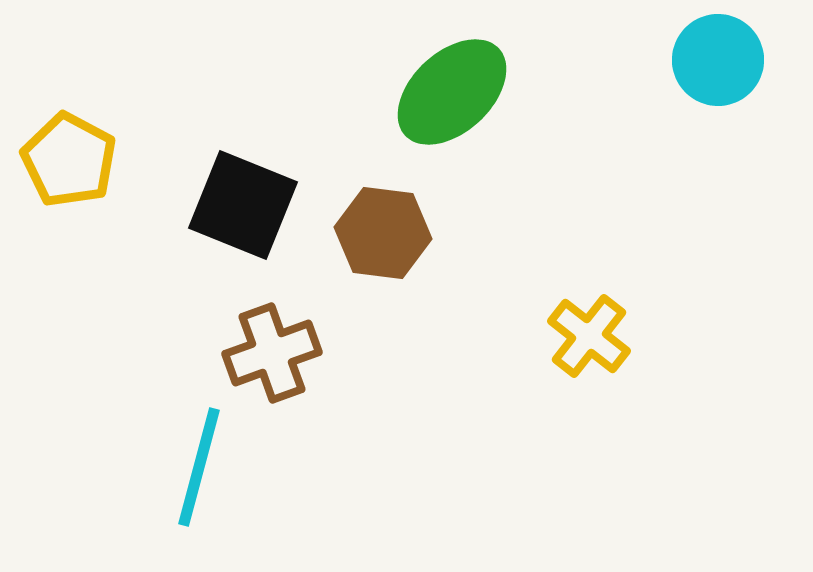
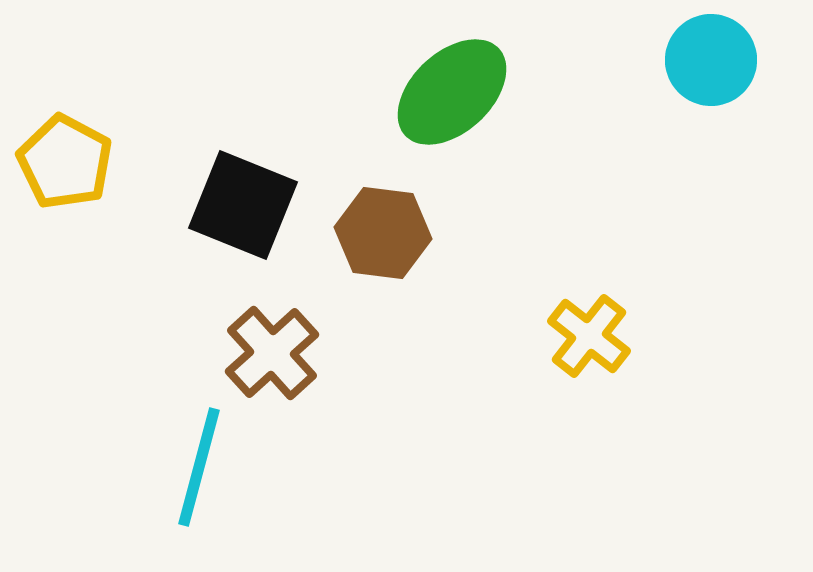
cyan circle: moved 7 px left
yellow pentagon: moved 4 px left, 2 px down
brown cross: rotated 22 degrees counterclockwise
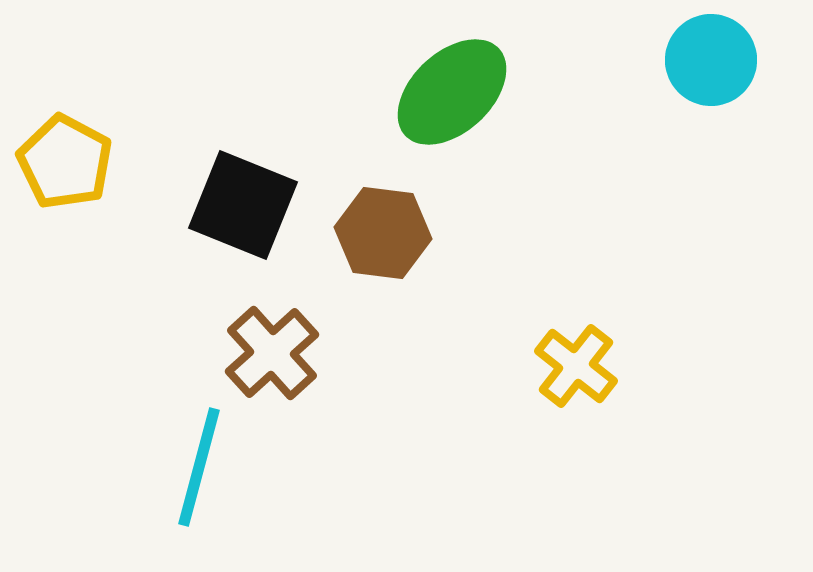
yellow cross: moved 13 px left, 30 px down
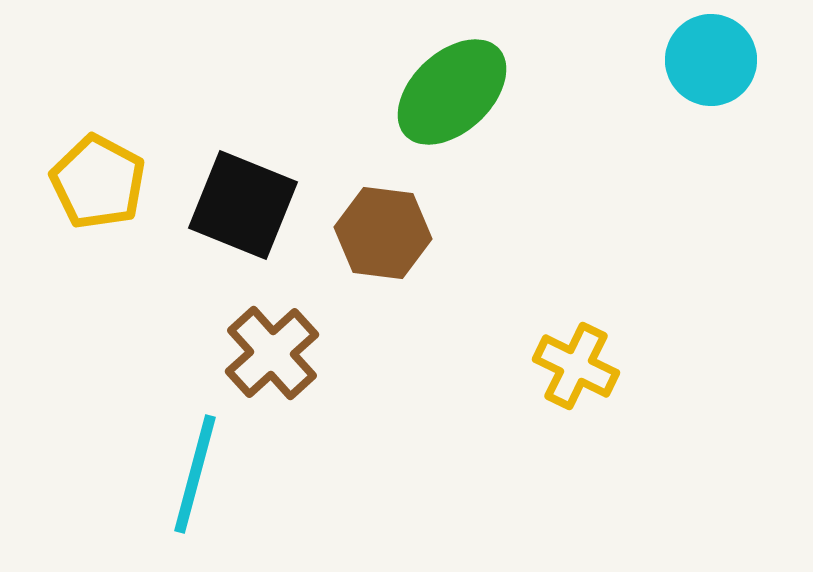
yellow pentagon: moved 33 px right, 20 px down
yellow cross: rotated 12 degrees counterclockwise
cyan line: moved 4 px left, 7 px down
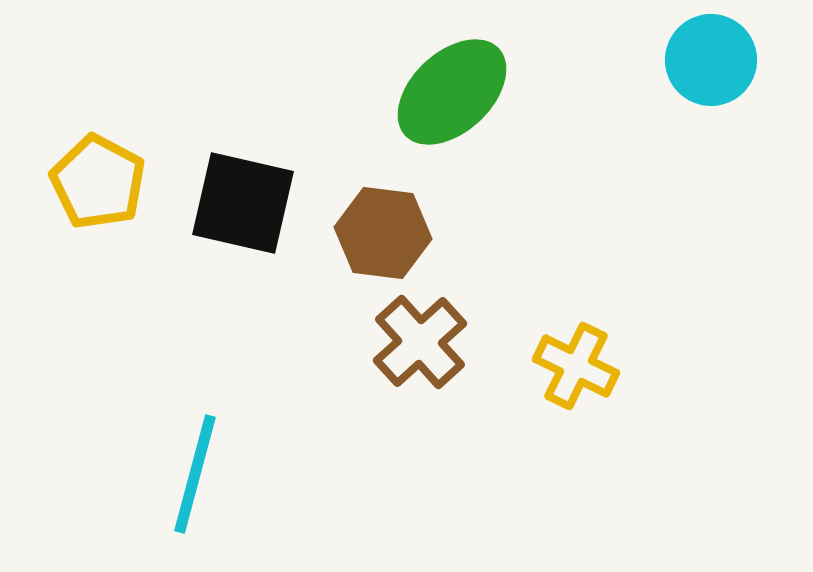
black square: moved 2 px up; rotated 9 degrees counterclockwise
brown cross: moved 148 px right, 11 px up
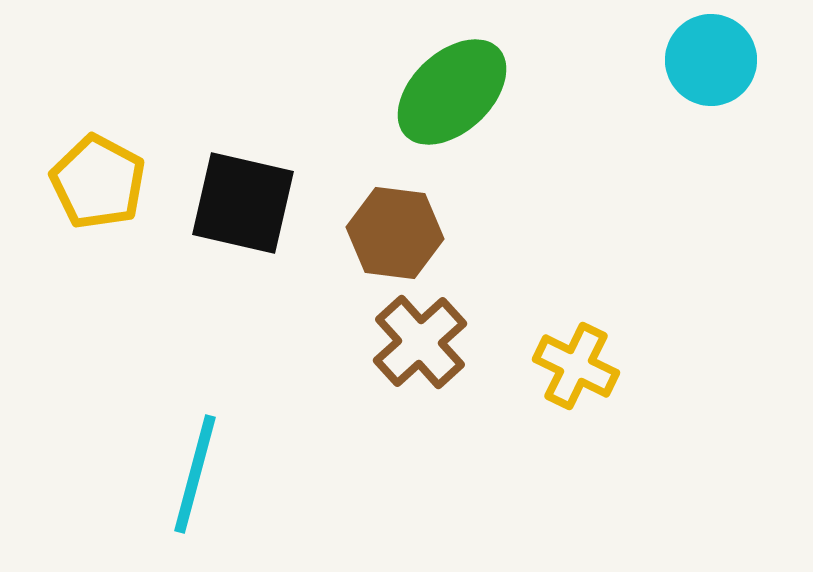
brown hexagon: moved 12 px right
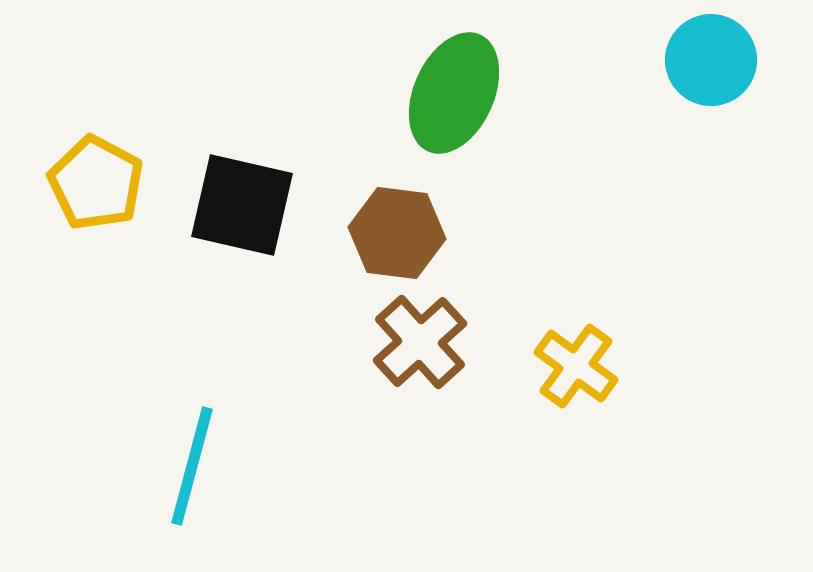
green ellipse: moved 2 px right, 1 px down; rotated 23 degrees counterclockwise
yellow pentagon: moved 2 px left, 1 px down
black square: moved 1 px left, 2 px down
brown hexagon: moved 2 px right
yellow cross: rotated 10 degrees clockwise
cyan line: moved 3 px left, 8 px up
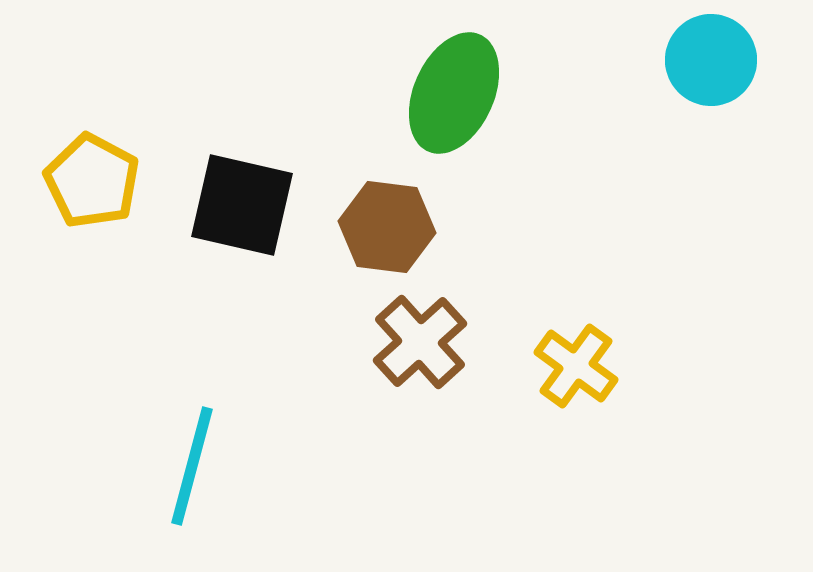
yellow pentagon: moved 4 px left, 2 px up
brown hexagon: moved 10 px left, 6 px up
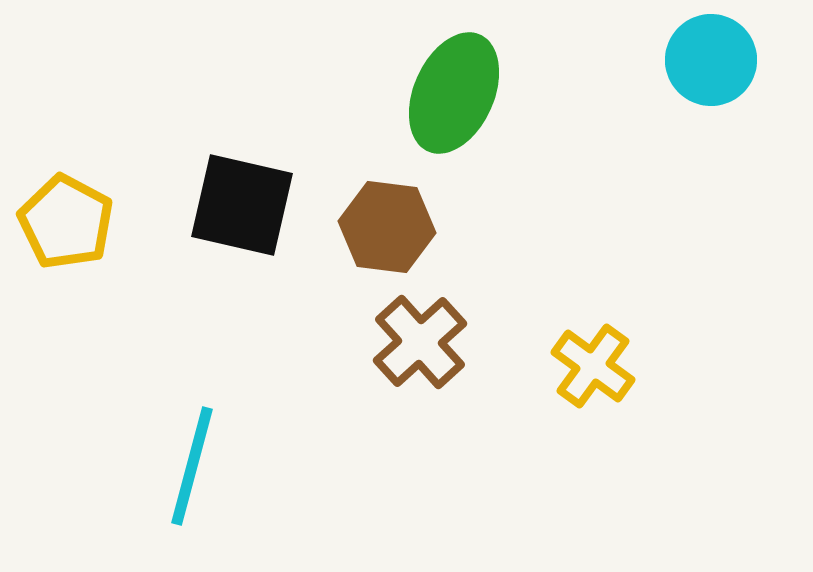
yellow pentagon: moved 26 px left, 41 px down
yellow cross: moved 17 px right
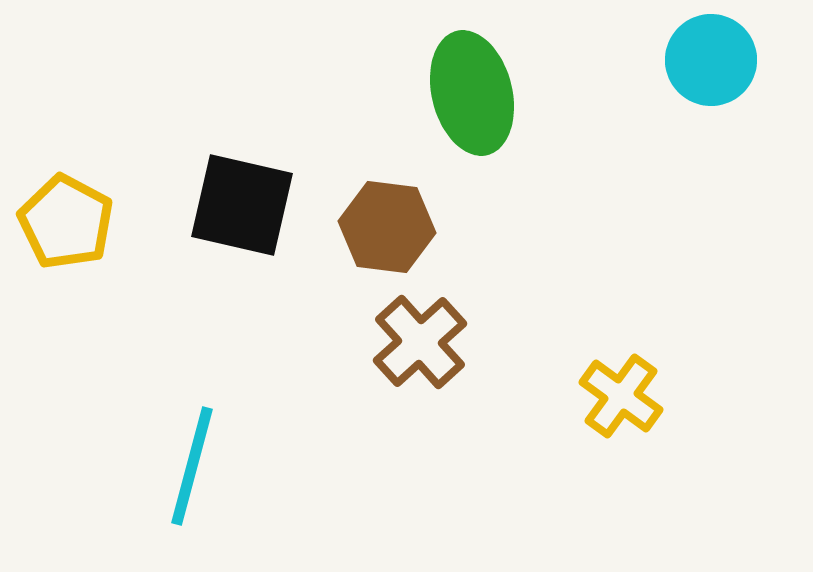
green ellipse: moved 18 px right; rotated 38 degrees counterclockwise
yellow cross: moved 28 px right, 30 px down
